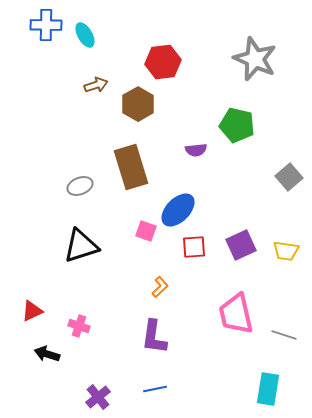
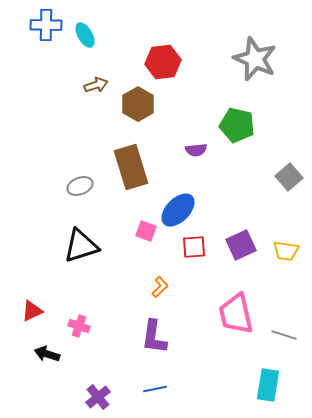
cyan rectangle: moved 4 px up
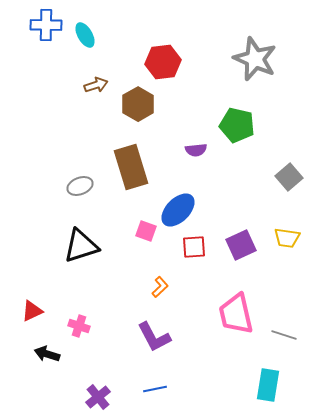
yellow trapezoid: moved 1 px right, 13 px up
purple L-shape: rotated 36 degrees counterclockwise
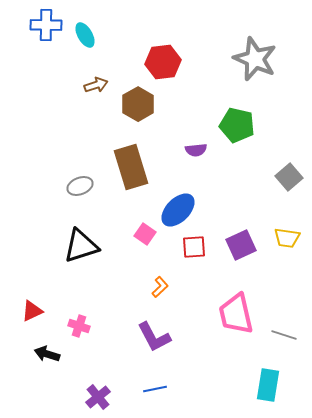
pink square: moved 1 px left, 3 px down; rotated 15 degrees clockwise
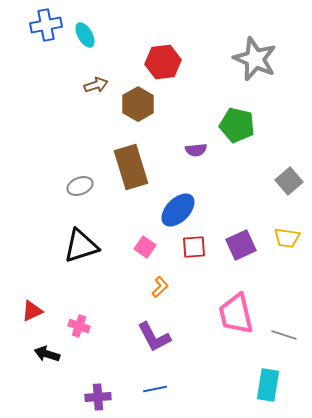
blue cross: rotated 12 degrees counterclockwise
gray square: moved 4 px down
pink square: moved 13 px down
purple cross: rotated 35 degrees clockwise
